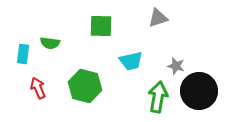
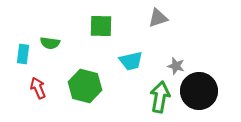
green arrow: moved 2 px right
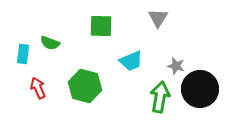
gray triangle: rotated 40 degrees counterclockwise
green semicircle: rotated 12 degrees clockwise
cyan trapezoid: rotated 10 degrees counterclockwise
black circle: moved 1 px right, 2 px up
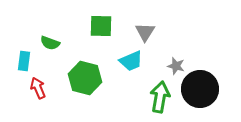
gray triangle: moved 13 px left, 14 px down
cyan rectangle: moved 1 px right, 7 px down
green hexagon: moved 8 px up
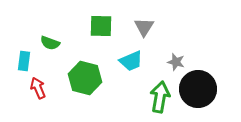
gray triangle: moved 1 px left, 5 px up
gray star: moved 4 px up
black circle: moved 2 px left
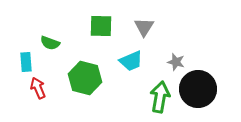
cyan rectangle: moved 2 px right, 1 px down; rotated 12 degrees counterclockwise
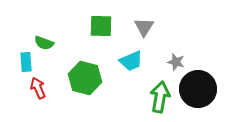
green semicircle: moved 6 px left
